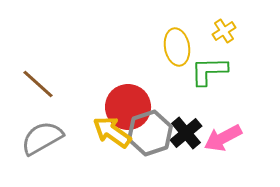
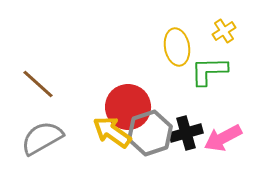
black cross: rotated 24 degrees clockwise
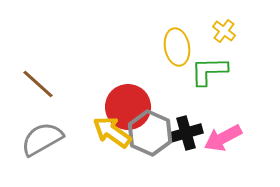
yellow cross: rotated 20 degrees counterclockwise
gray hexagon: rotated 18 degrees counterclockwise
gray semicircle: moved 1 px down
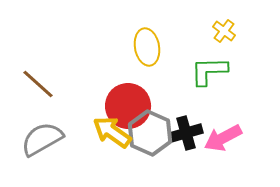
yellow ellipse: moved 30 px left
red circle: moved 1 px up
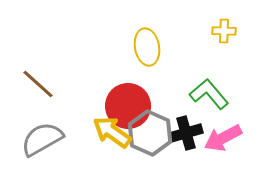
yellow cross: rotated 35 degrees counterclockwise
green L-shape: moved 23 px down; rotated 51 degrees clockwise
